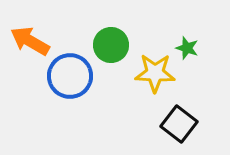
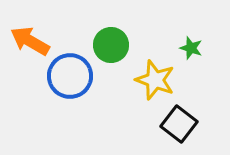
green star: moved 4 px right
yellow star: moved 7 px down; rotated 18 degrees clockwise
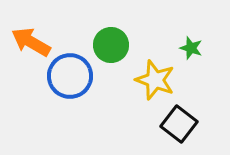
orange arrow: moved 1 px right, 1 px down
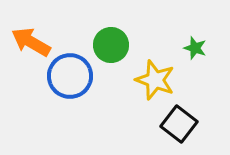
green star: moved 4 px right
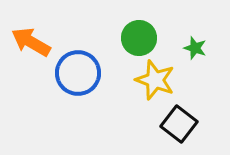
green circle: moved 28 px right, 7 px up
blue circle: moved 8 px right, 3 px up
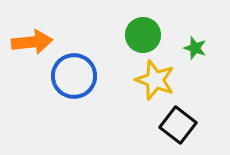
green circle: moved 4 px right, 3 px up
orange arrow: moved 1 px right; rotated 144 degrees clockwise
blue circle: moved 4 px left, 3 px down
black square: moved 1 px left, 1 px down
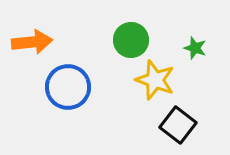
green circle: moved 12 px left, 5 px down
blue circle: moved 6 px left, 11 px down
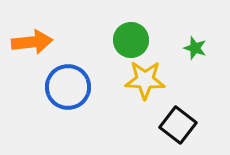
yellow star: moved 10 px left; rotated 18 degrees counterclockwise
